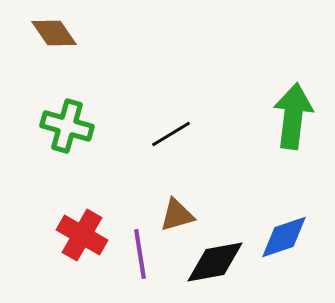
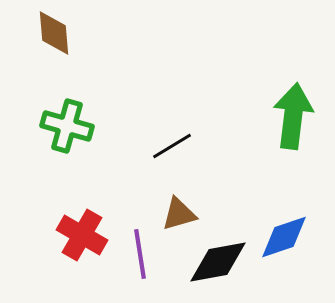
brown diamond: rotated 30 degrees clockwise
black line: moved 1 px right, 12 px down
brown triangle: moved 2 px right, 1 px up
black diamond: moved 3 px right
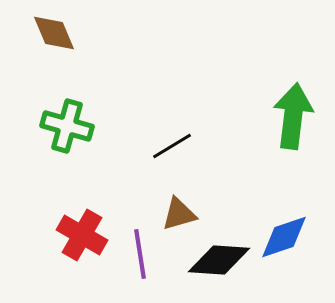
brown diamond: rotated 18 degrees counterclockwise
black diamond: moved 1 px right, 2 px up; rotated 14 degrees clockwise
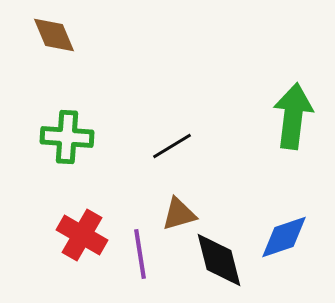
brown diamond: moved 2 px down
green cross: moved 11 px down; rotated 12 degrees counterclockwise
black diamond: rotated 72 degrees clockwise
